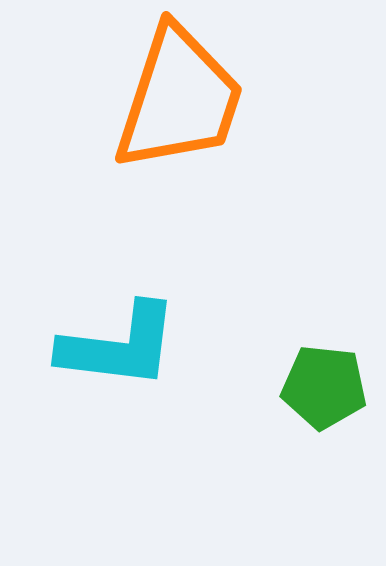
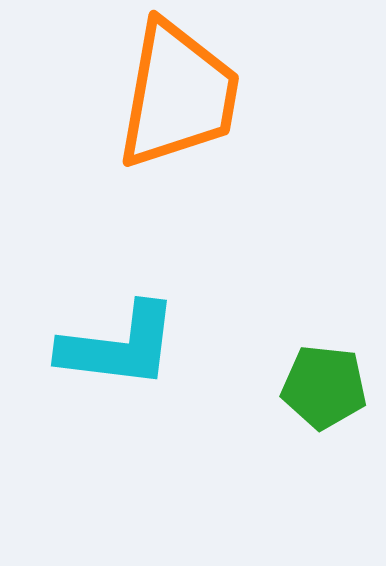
orange trapezoid: moved 1 px left, 4 px up; rotated 8 degrees counterclockwise
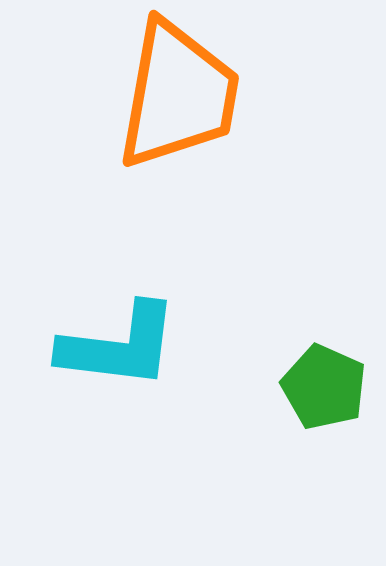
green pentagon: rotated 18 degrees clockwise
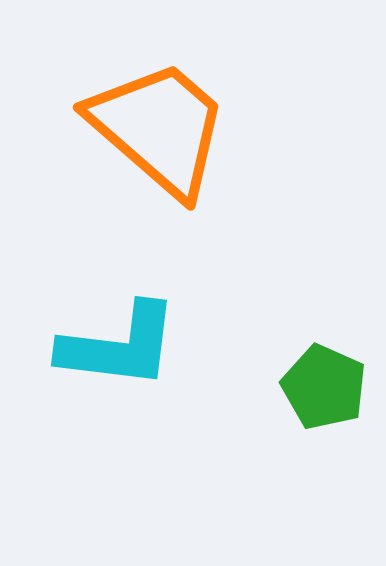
orange trapezoid: moved 19 px left, 33 px down; rotated 59 degrees counterclockwise
